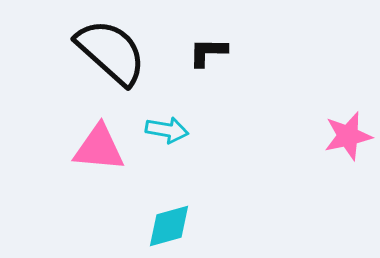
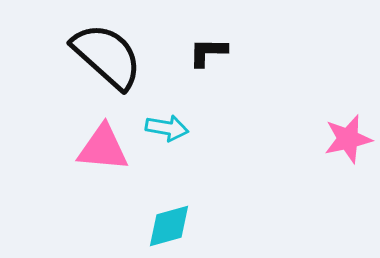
black semicircle: moved 4 px left, 4 px down
cyan arrow: moved 2 px up
pink star: moved 3 px down
pink triangle: moved 4 px right
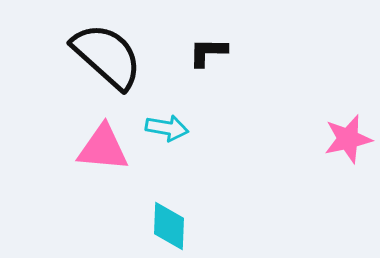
cyan diamond: rotated 72 degrees counterclockwise
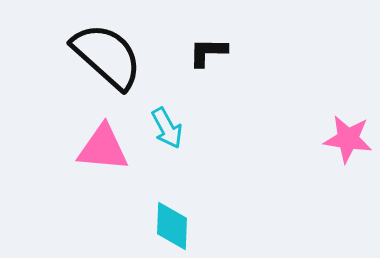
cyan arrow: rotated 51 degrees clockwise
pink star: rotated 21 degrees clockwise
cyan diamond: moved 3 px right
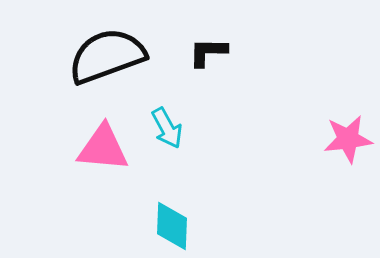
black semicircle: rotated 62 degrees counterclockwise
pink star: rotated 15 degrees counterclockwise
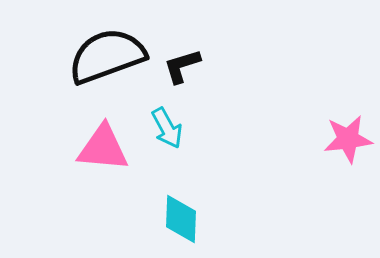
black L-shape: moved 26 px left, 14 px down; rotated 18 degrees counterclockwise
cyan diamond: moved 9 px right, 7 px up
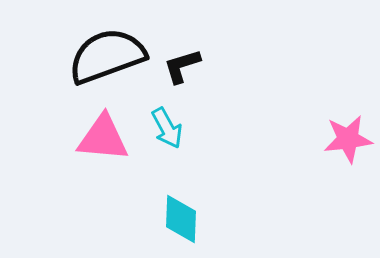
pink triangle: moved 10 px up
